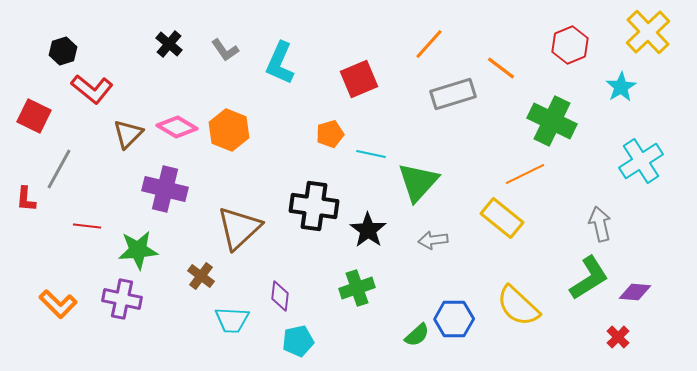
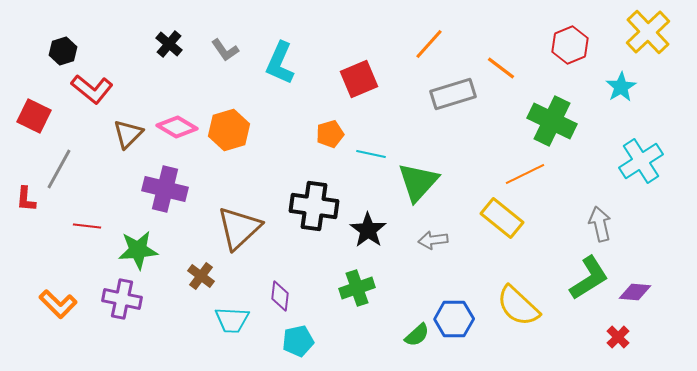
orange hexagon at (229, 130): rotated 21 degrees clockwise
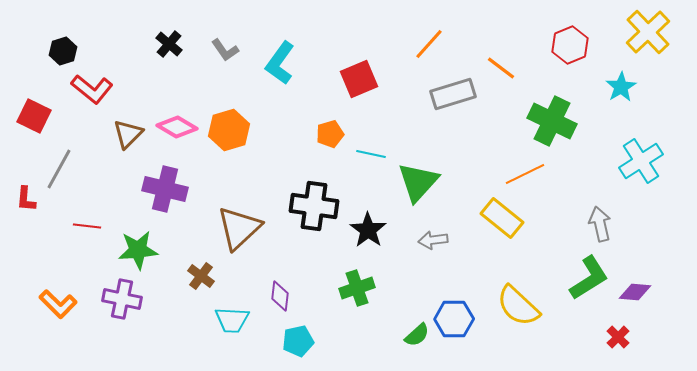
cyan L-shape at (280, 63): rotated 12 degrees clockwise
